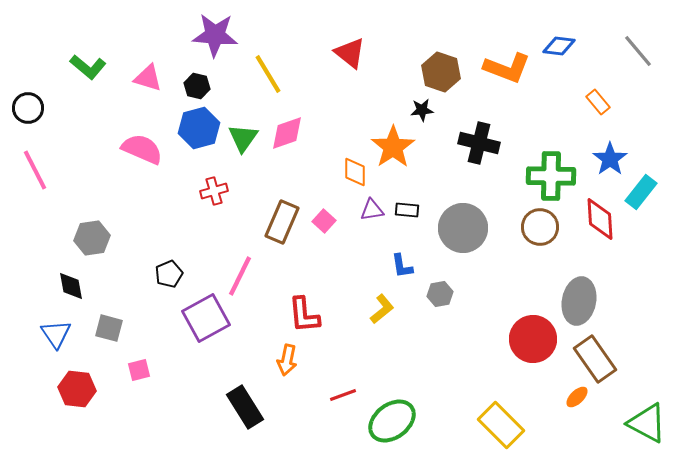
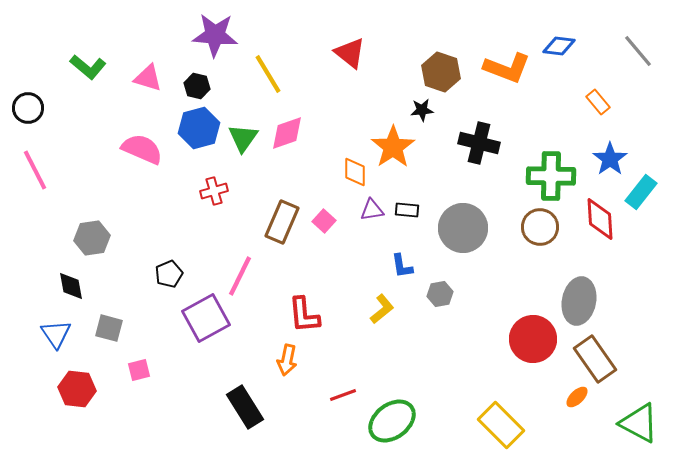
green triangle at (647, 423): moved 8 px left
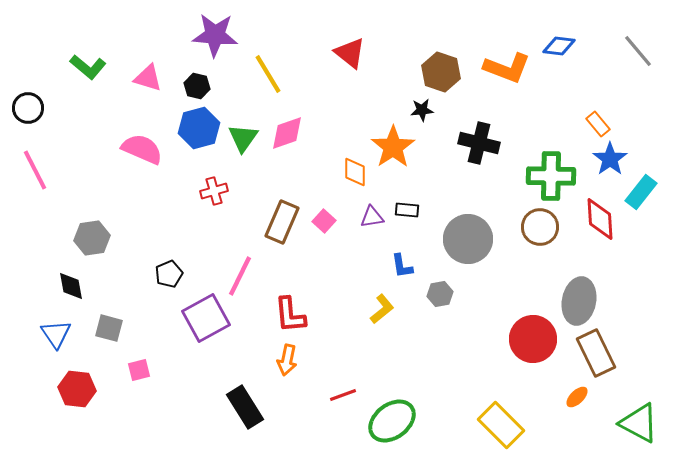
orange rectangle at (598, 102): moved 22 px down
purple triangle at (372, 210): moved 7 px down
gray circle at (463, 228): moved 5 px right, 11 px down
red L-shape at (304, 315): moved 14 px left
brown rectangle at (595, 359): moved 1 px right, 6 px up; rotated 9 degrees clockwise
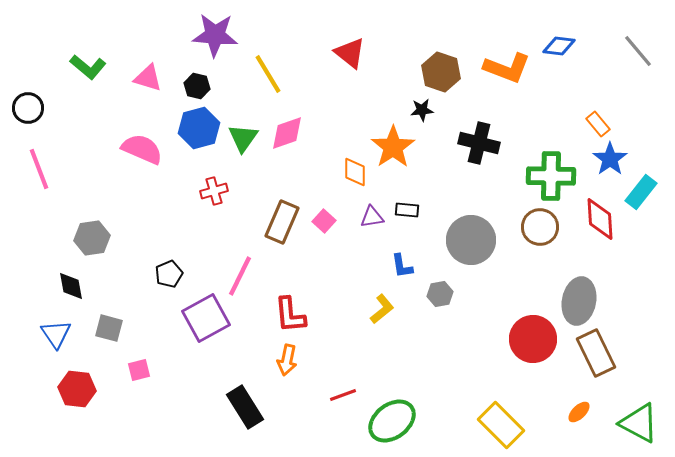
pink line at (35, 170): moved 4 px right, 1 px up; rotated 6 degrees clockwise
gray circle at (468, 239): moved 3 px right, 1 px down
orange ellipse at (577, 397): moved 2 px right, 15 px down
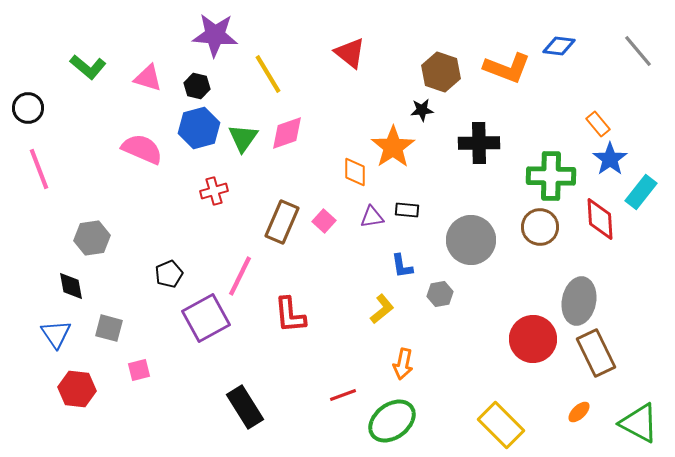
black cross at (479, 143): rotated 15 degrees counterclockwise
orange arrow at (287, 360): moved 116 px right, 4 px down
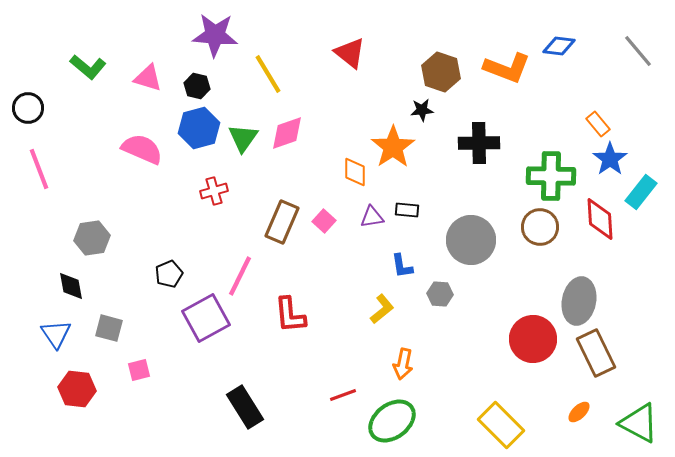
gray hexagon at (440, 294): rotated 15 degrees clockwise
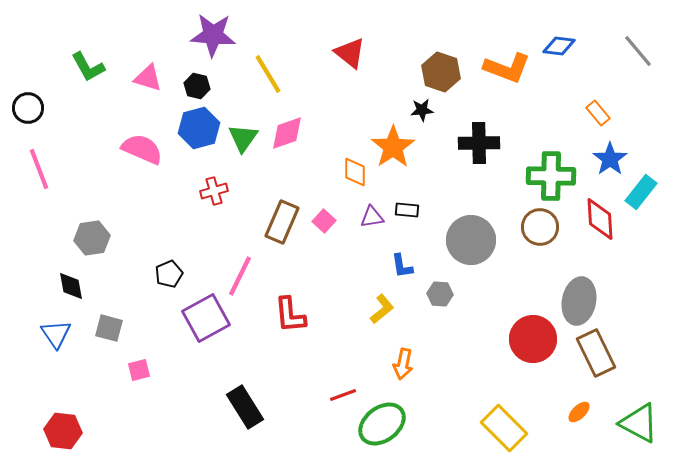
purple star at (215, 35): moved 2 px left
green L-shape at (88, 67): rotated 21 degrees clockwise
orange rectangle at (598, 124): moved 11 px up
red hexagon at (77, 389): moved 14 px left, 42 px down
green ellipse at (392, 421): moved 10 px left, 3 px down
yellow rectangle at (501, 425): moved 3 px right, 3 px down
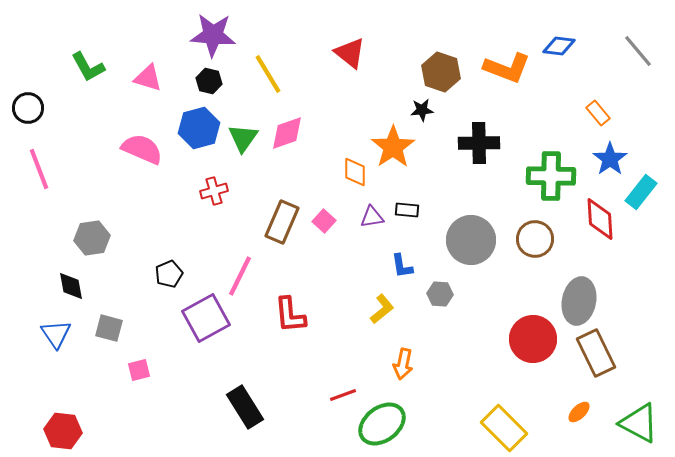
black hexagon at (197, 86): moved 12 px right, 5 px up
brown circle at (540, 227): moved 5 px left, 12 px down
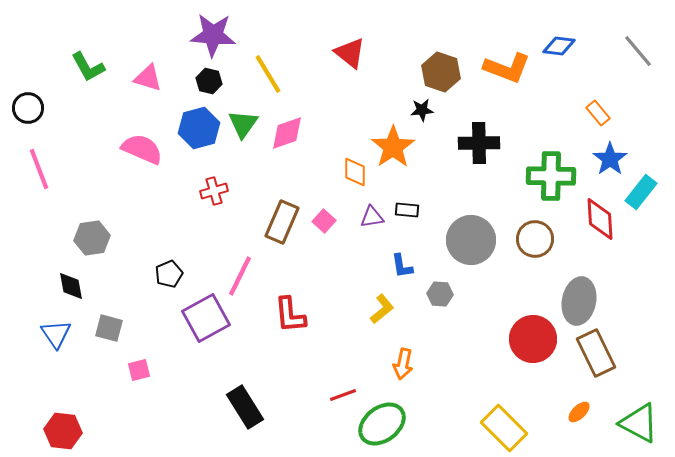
green triangle at (243, 138): moved 14 px up
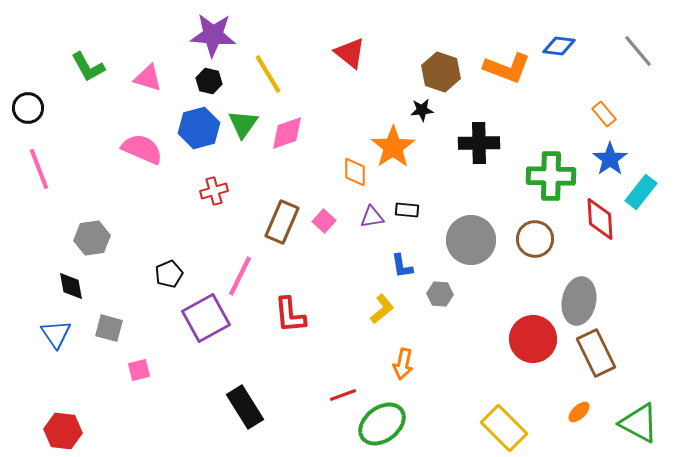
orange rectangle at (598, 113): moved 6 px right, 1 px down
